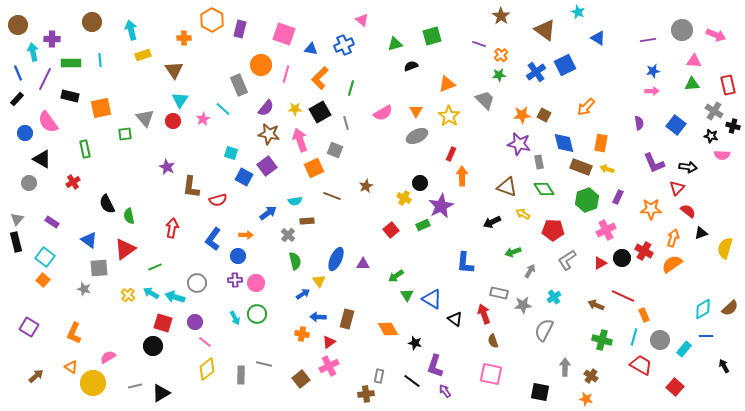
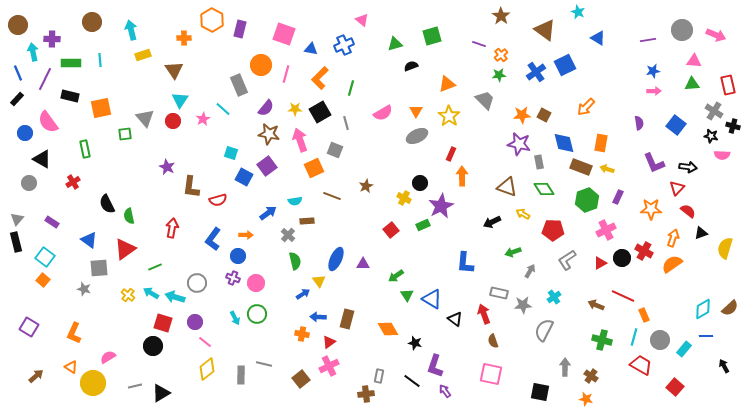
pink arrow at (652, 91): moved 2 px right
purple cross at (235, 280): moved 2 px left, 2 px up; rotated 24 degrees clockwise
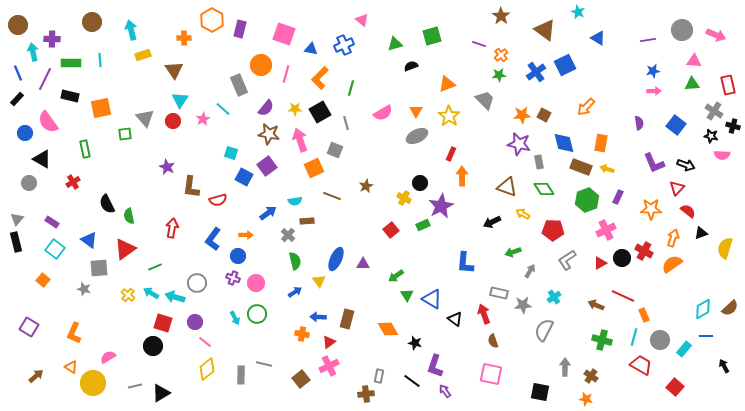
black arrow at (688, 167): moved 2 px left, 2 px up; rotated 12 degrees clockwise
cyan square at (45, 257): moved 10 px right, 8 px up
blue arrow at (303, 294): moved 8 px left, 2 px up
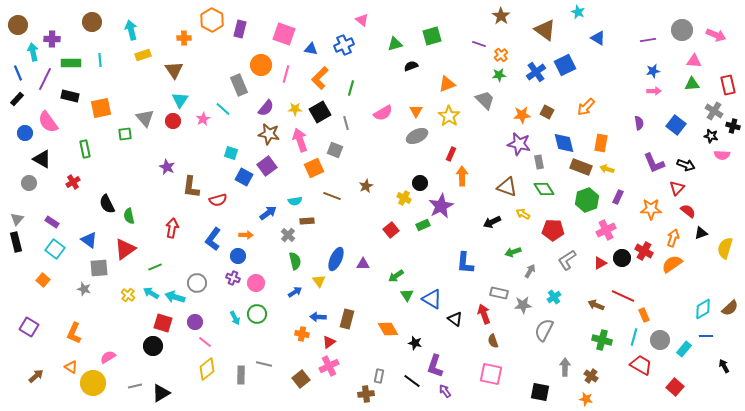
brown square at (544, 115): moved 3 px right, 3 px up
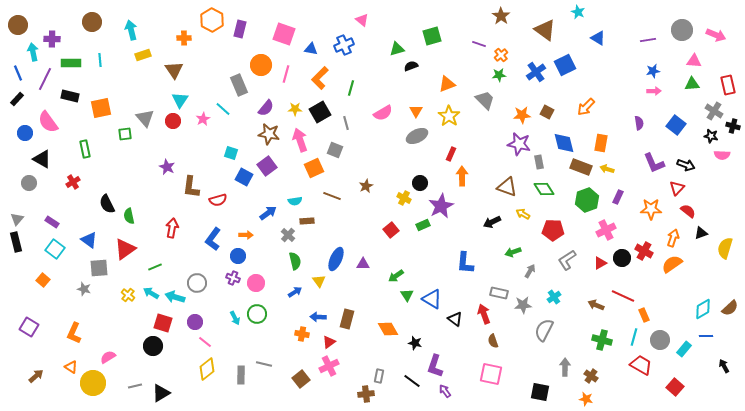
green triangle at (395, 44): moved 2 px right, 5 px down
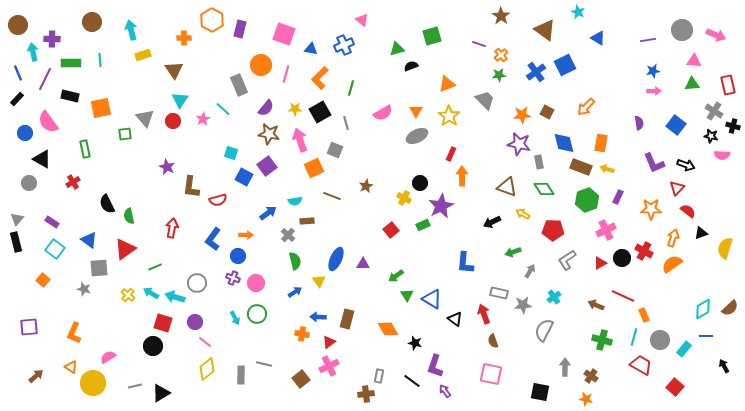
purple square at (29, 327): rotated 36 degrees counterclockwise
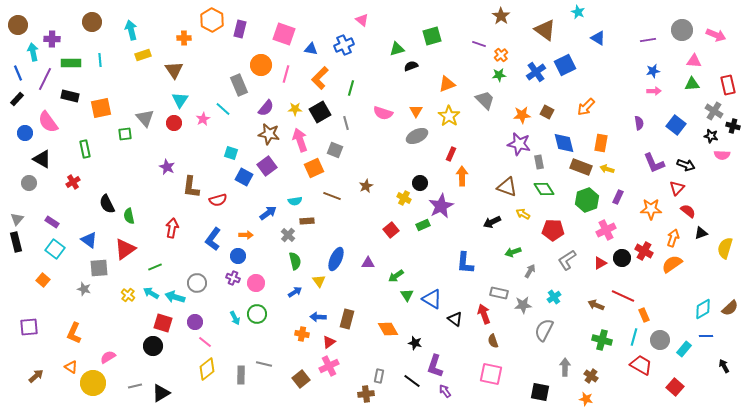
pink semicircle at (383, 113): rotated 48 degrees clockwise
red circle at (173, 121): moved 1 px right, 2 px down
purple triangle at (363, 264): moved 5 px right, 1 px up
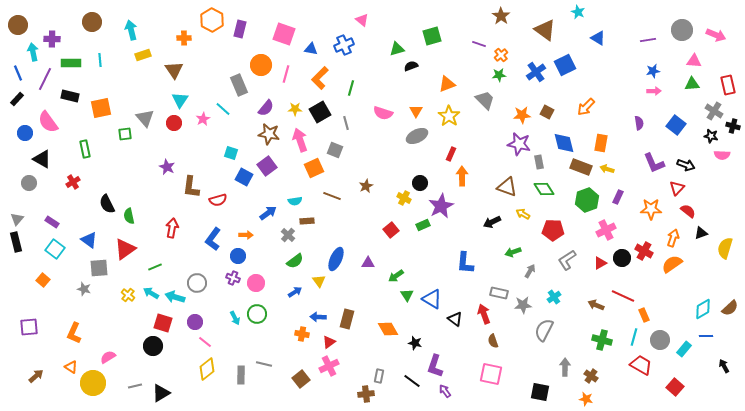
green semicircle at (295, 261): rotated 66 degrees clockwise
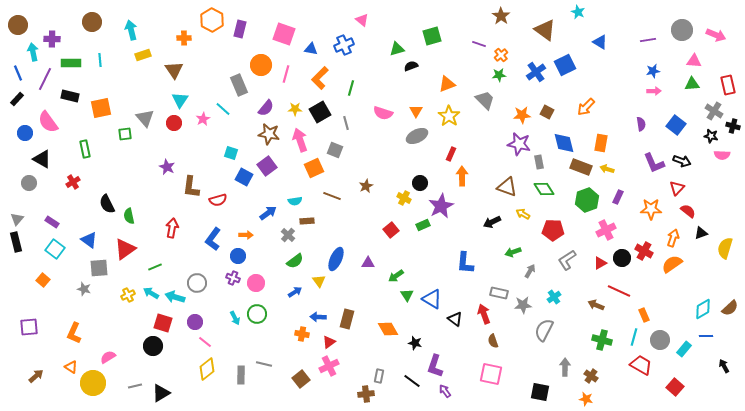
blue triangle at (598, 38): moved 2 px right, 4 px down
purple semicircle at (639, 123): moved 2 px right, 1 px down
black arrow at (686, 165): moved 4 px left, 4 px up
yellow cross at (128, 295): rotated 24 degrees clockwise
red line at (623, 296): moved 4 px left, 5 px up
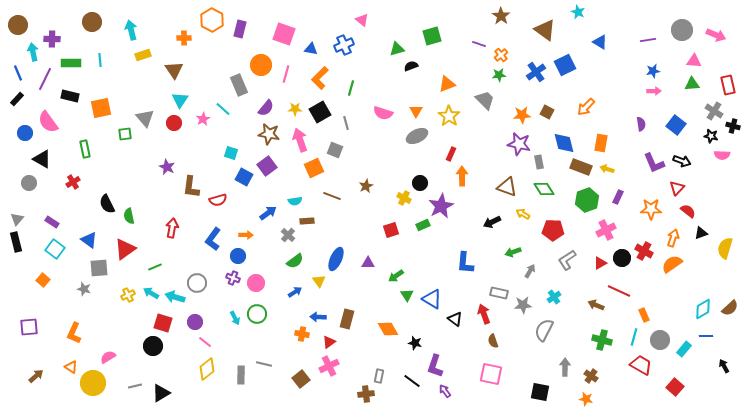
red square at (391, 230): rotated 21 degrees clockwise
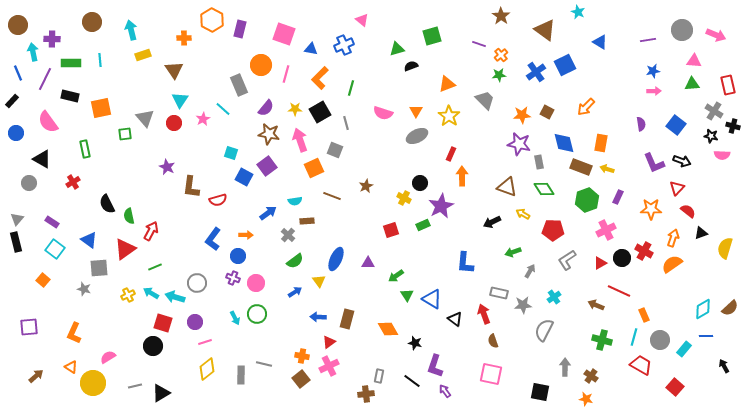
black rectangle at (17, 99): moved 5 px left, 2 px down
blue circle at (25, 133): moved 9 px left
red arrow at (172, 228): moved 21 px left, 3 px down; rotated 18 degrees clockwise
orange cross at (302, 334): moved 22 px down
pink line at (205, 342): rotated 56 degrees counterclockwise
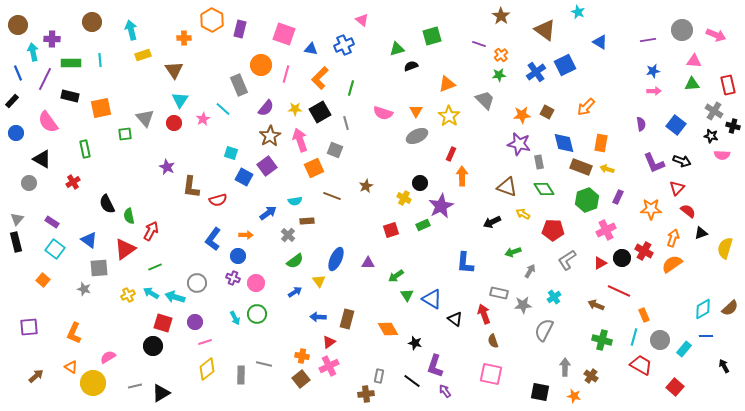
brown star at (269, 134): moved 1 px right, 2 px down; rotated 30 degrees clockwise
orange star at (586, 399): moved 12 px left, 3 px up
